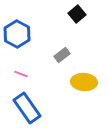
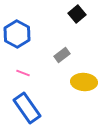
pink line: moved 2 px right, 1 px up
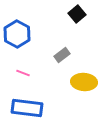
blue rectangle: rotated 48 degrees counterclockwise
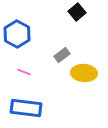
black square: moved 2 px up
pink line: moved 1 px right, 1 px up
yellow ellipse: moved 9 px up
blue rectangle: moved 1 px left
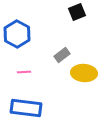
black square: rotated 18 degrees clockwise
pink line: rotated 24 degrees counterclockwise
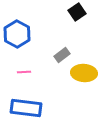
black square: rotated 12 degrees counterclockwise
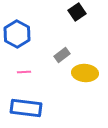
yellow ellipse: moved 1 px right
